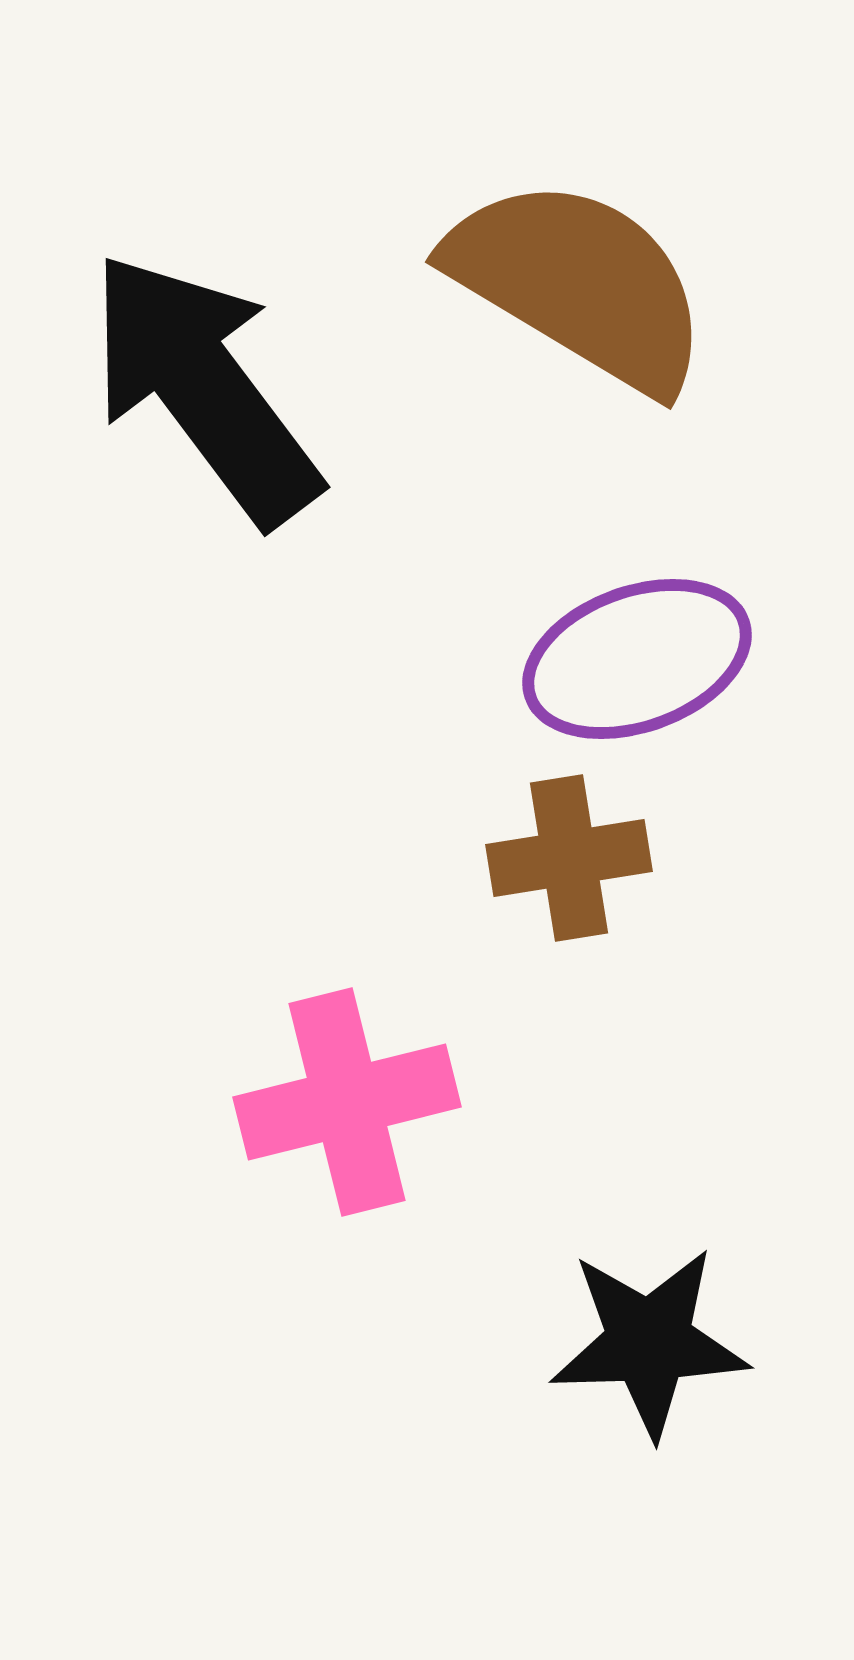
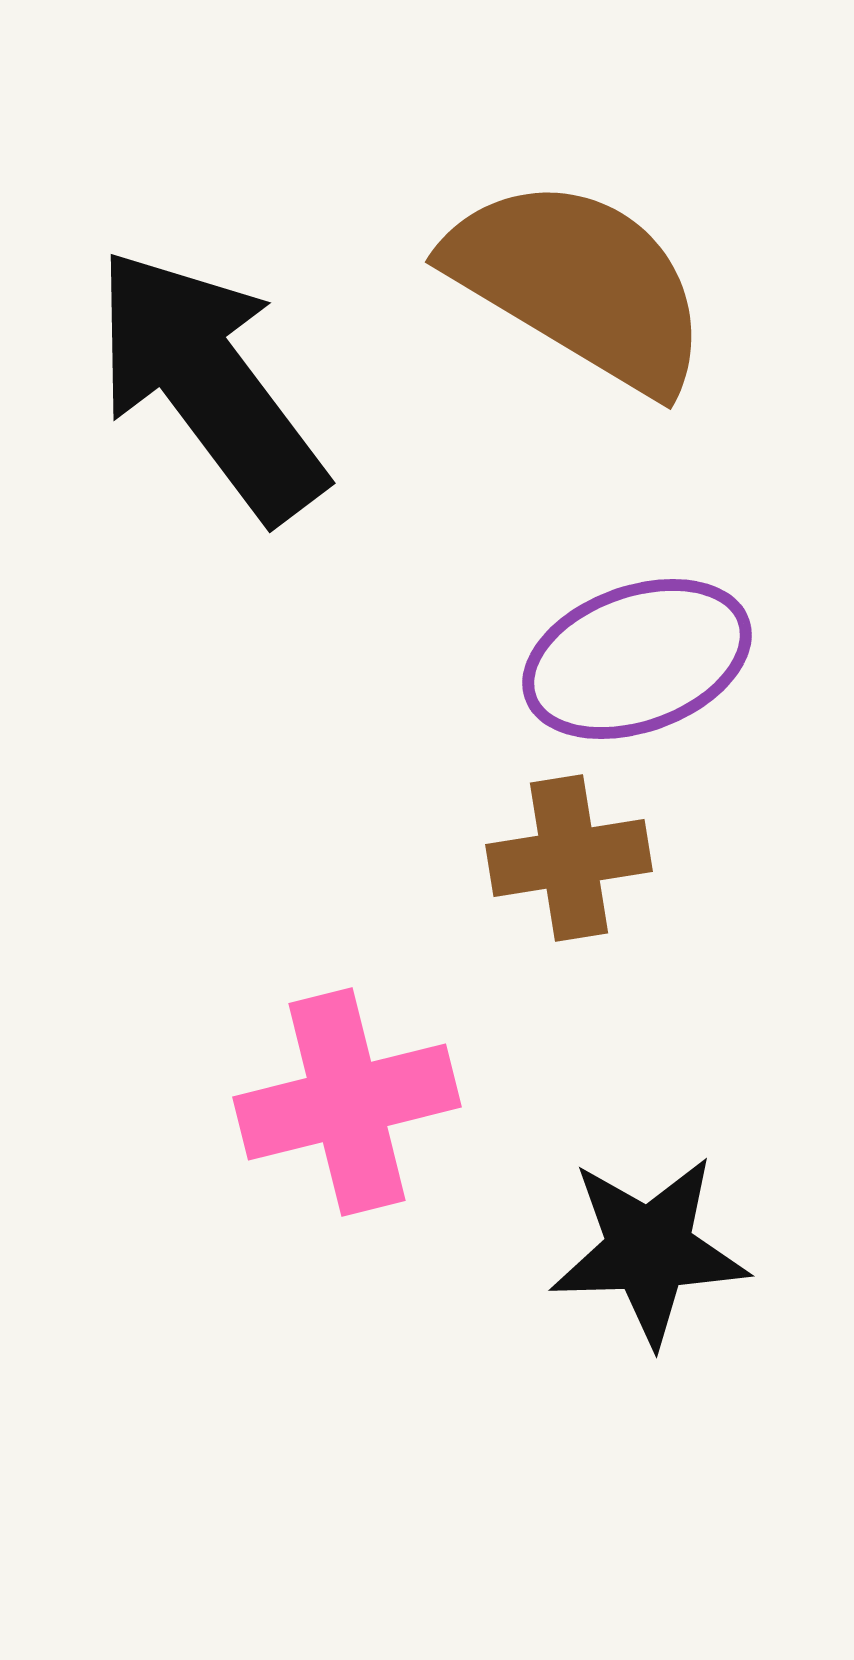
black arrow: moved 5 px right, 4 px up
black star: moved 92 px up
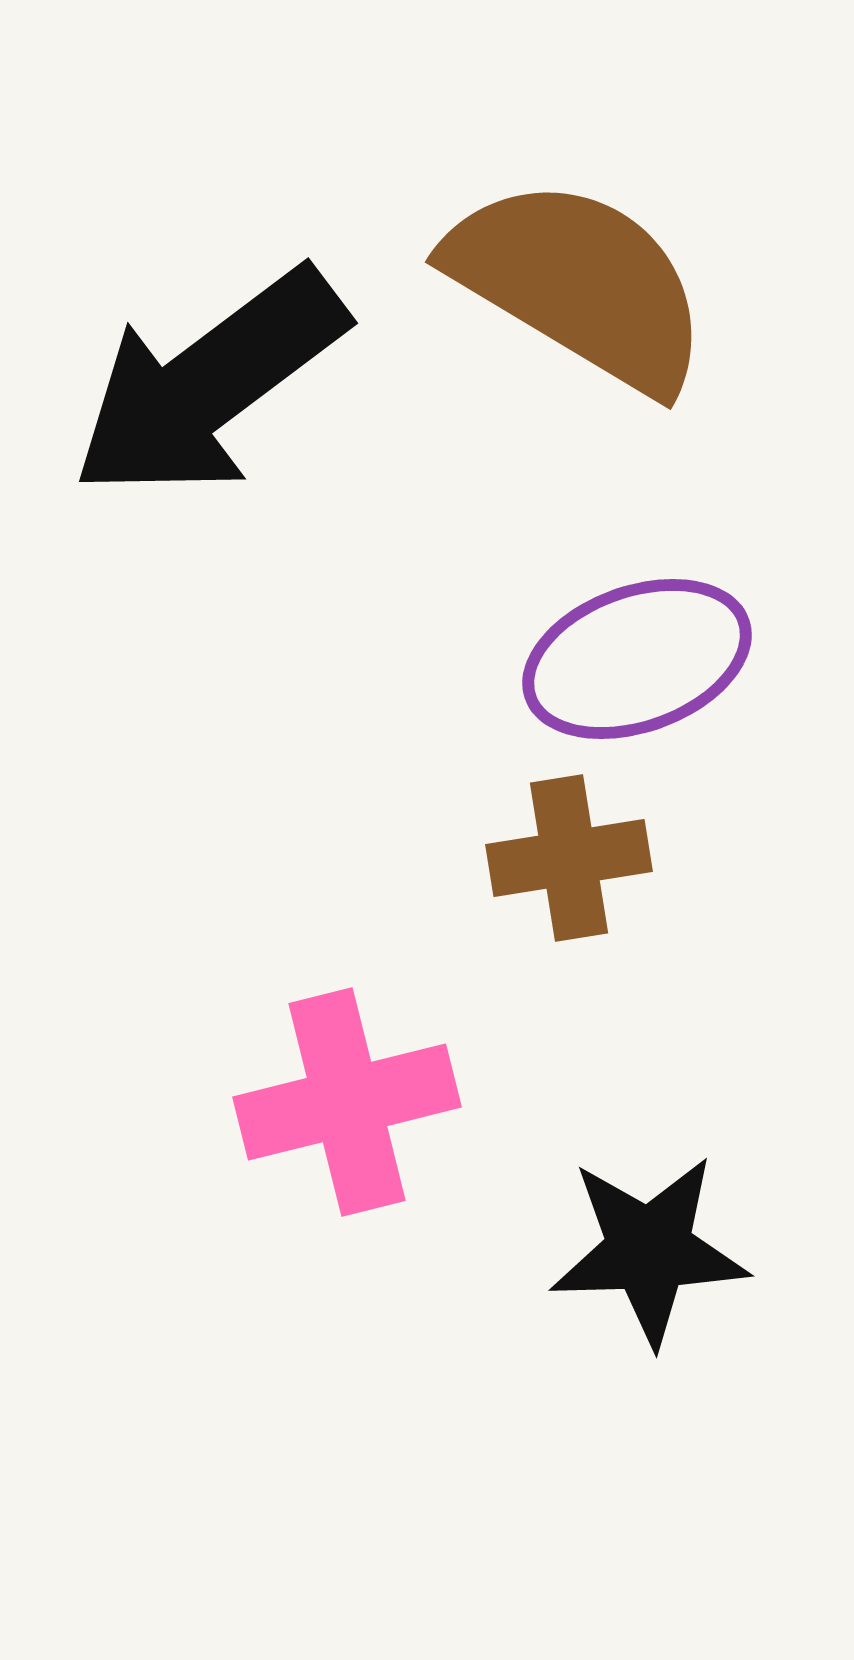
black arrow: rotated 90 degrees counterclockwise
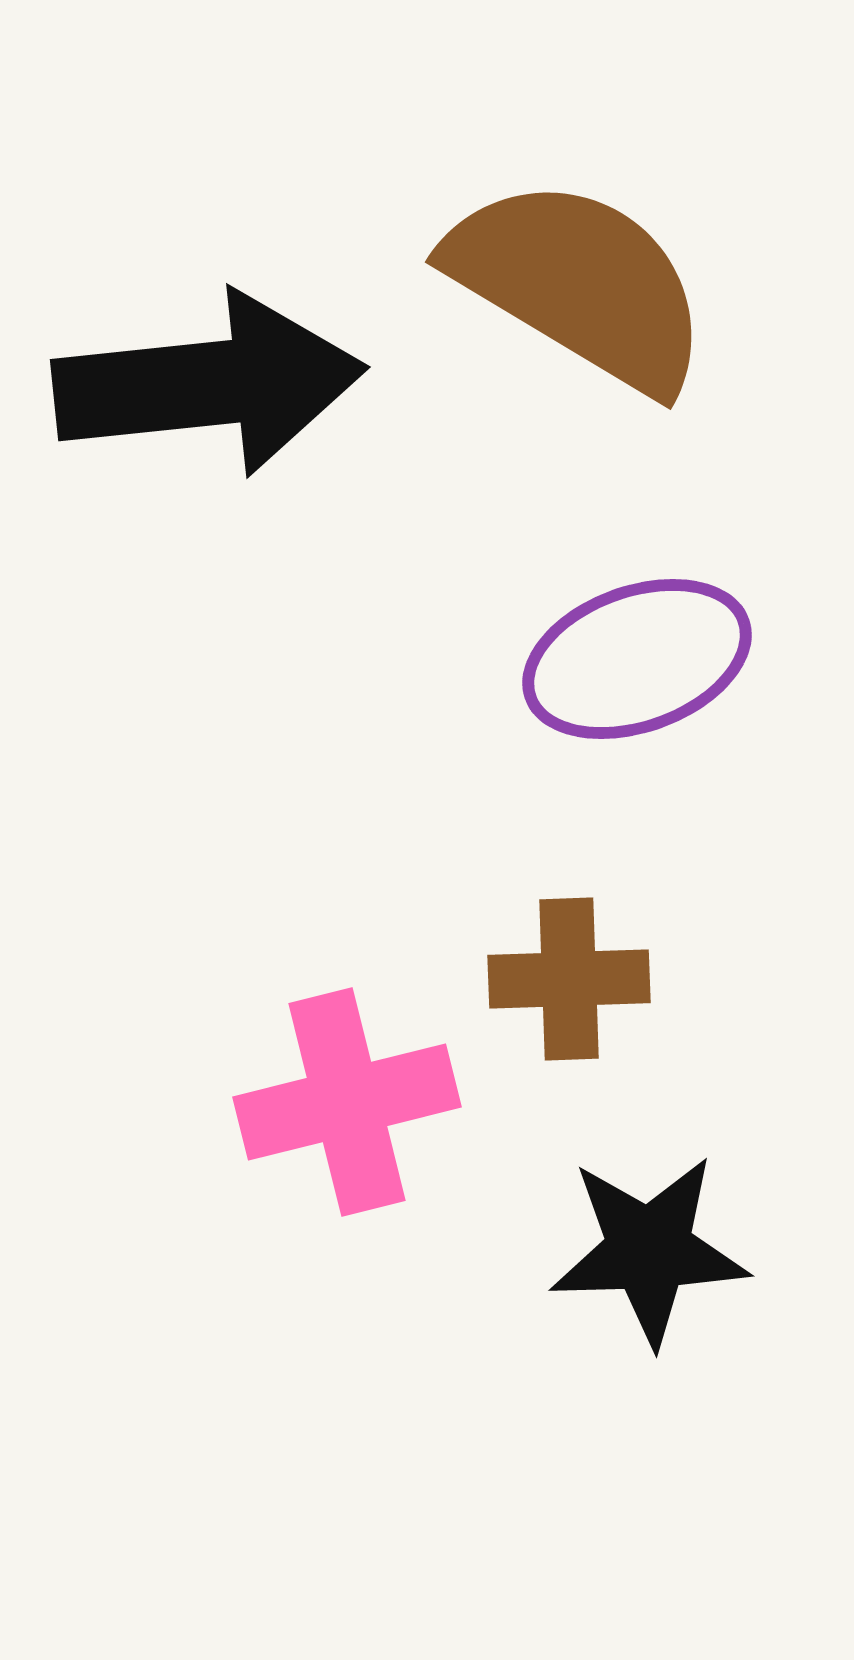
black arrow: rotated 149 degrees counterclockwise
brown cross: moved 121 px down; rotated 7 degrees clockwise
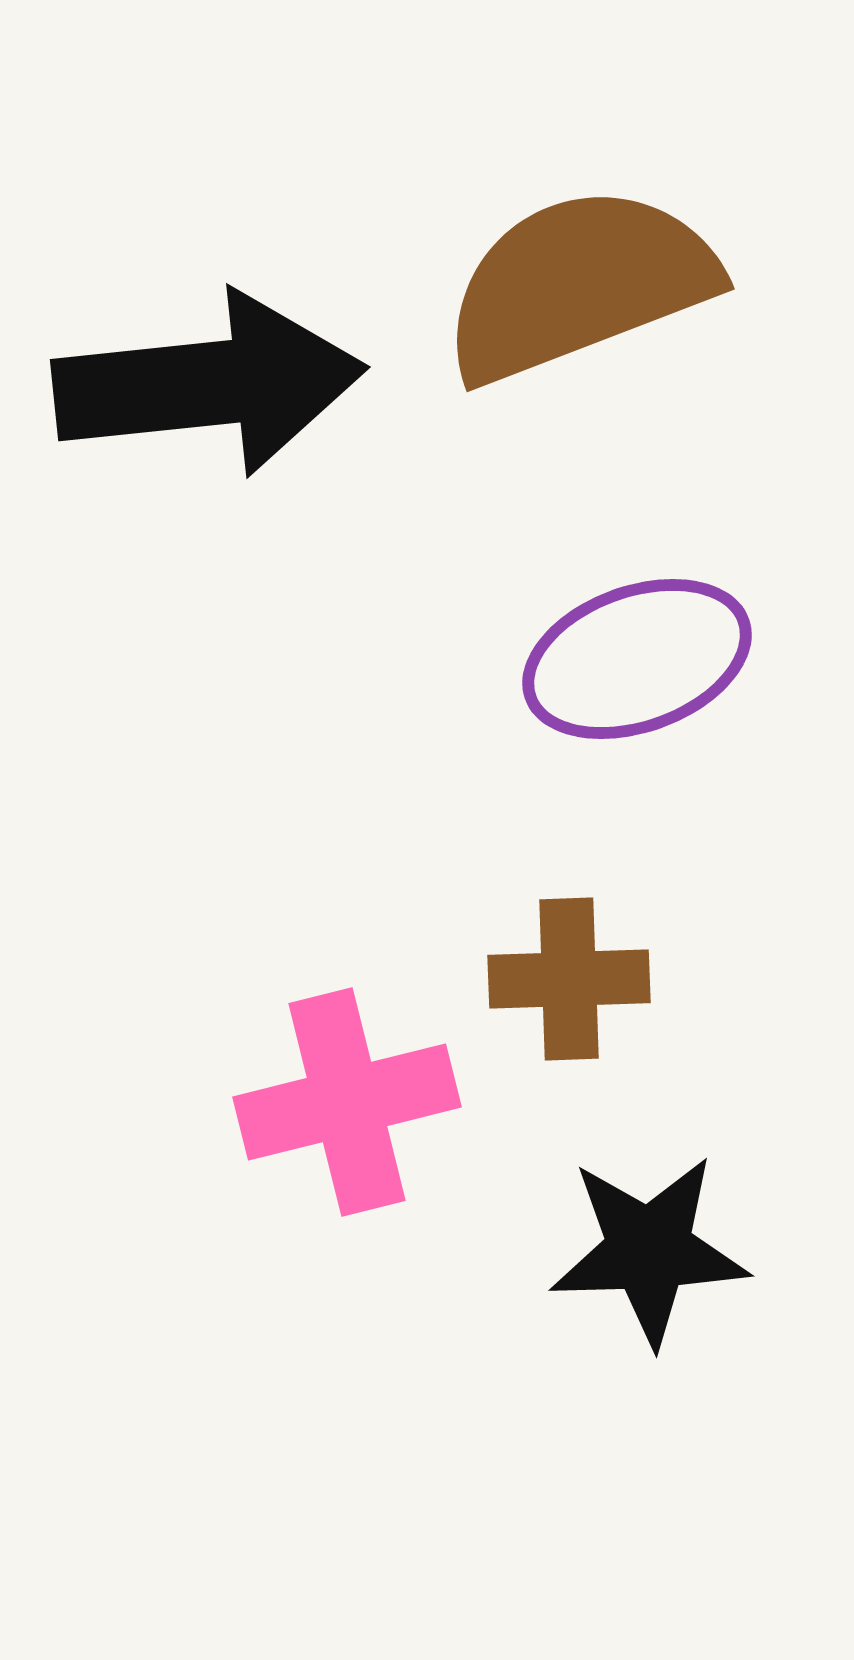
brown semicircle: rotated 52 degrees counterclockwise
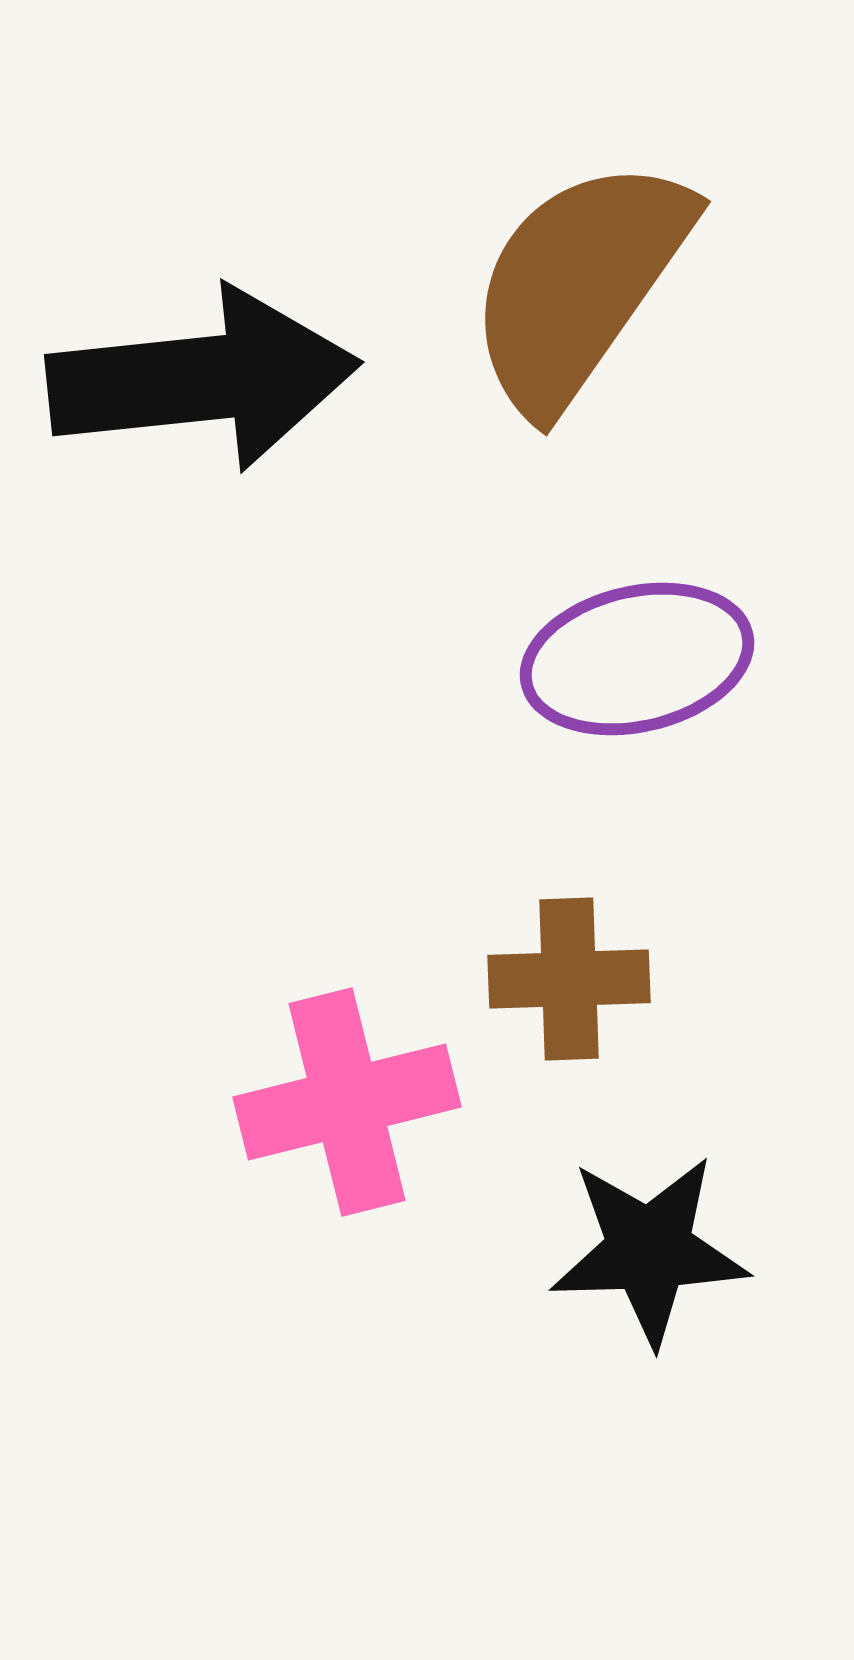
brown semicircle: rotated 34 degrees counterclockwise
black arrow: moved 6 px left, 5 px up
purple ellipse: rotated 7 degrees clockwise
